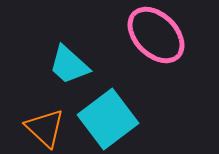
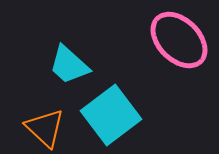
pink ellipse: moved 23 px right, 5 px down
cyan square: moved 3 px right, 4 px up
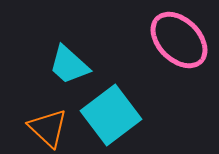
orange triangle: moved 3 px right
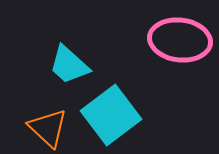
pink ellipse: moved 1 px right; rotated 38 degrees counterclockwise
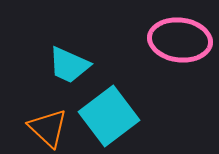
cyan trapezoid: rotated 18 degrees counterclockwise
cyan square: moved 2 px left, 1 px down
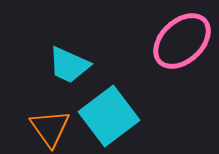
pink ellipse: moved 2 px right, 1 px down; rotated 50 degrees counterclockwise
orange triangle: moved 2 px right; rotated 12 degrees clockwise
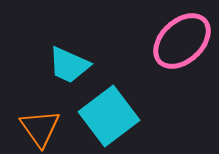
orange triangle: moved 10 px left
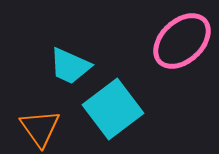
cyan trapezoid: moved 1 px right, 1 px down
cyan square: moved 4 px right, 7 px up
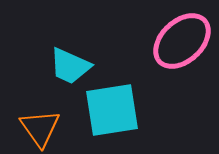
cyan square: moved 1 px left, 1 px down; rotated 28 degrees clockwise
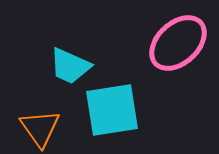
pink ellipse: moved 4 px left, 2 px down
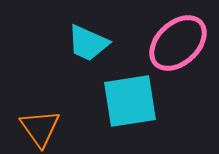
cyan trapezoid: moved 18 px right, 23 px up
cyan square: moved 18 px right, 9 px up
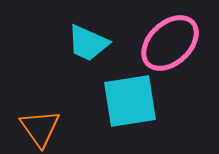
pink ellipse: moved 8 px left
